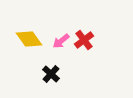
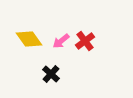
red cross: moved 1 px right, 1 px down
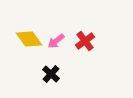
pink arrow: moved 5 px left
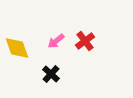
yellow diamond: moved 12 px left, 9 px down; rotated 16 degrees clockwise
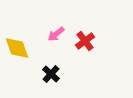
pink arrow: moved 7 px up
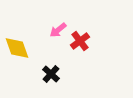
pink arrow: moved 2 px right, 4 px up
red cross: moved 5 px left
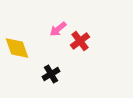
pink arrow: moved 1 px up
black cross: rotated 18 degrees clockwise
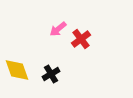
red cross: moved 1 px right, 2 px up
yellow diamond: moved 22 px down
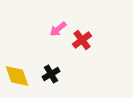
red cross: moved 1 px right, 1 px down
yellow diamond: moved 6 px down
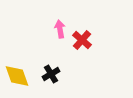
pink arrow: moved 2 px right; rotated 120 degrees clockwise
red cross: rotated 12 degrees counterclockwise
